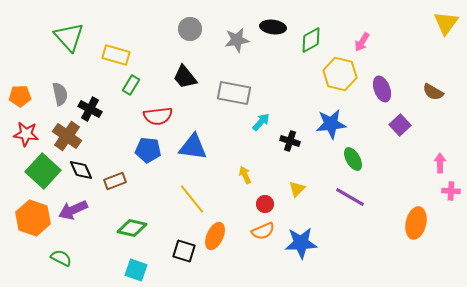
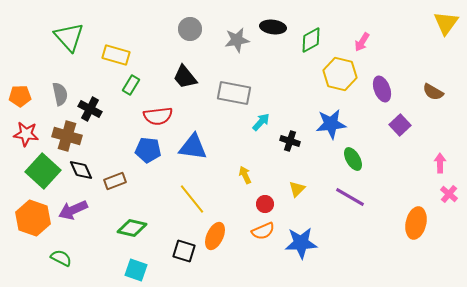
brown cross at (67, 136): rotated 20 degrees counterclockwise
pink cross at (451, 191): moved 2 px left, 3 px down; rotated 36 degrees clockwise
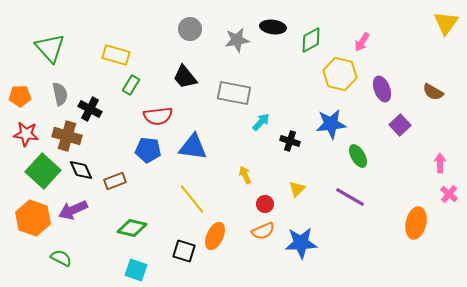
green triangle at (69, 37): moved 19 px left, 11 px down
green ellipse at (353, 159): moved 5 px right, 3 px up
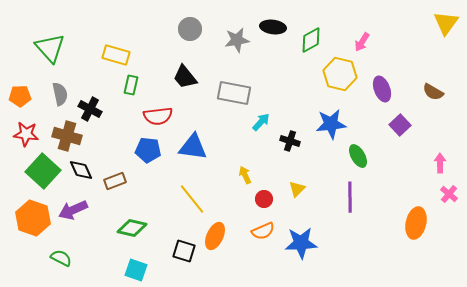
green rectangle at (131, 85): rotated 18 degrees counterclockwise
purple line at (350, 197): rotated 60 degrees clockwise
red circle at (265, 204): moved 1 px left, 5 px up
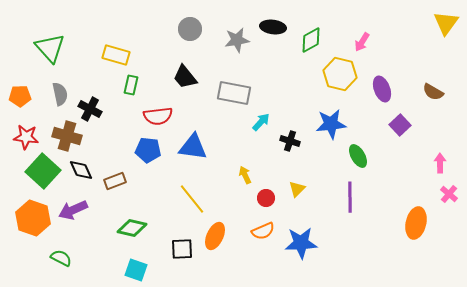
red star at (26, 134): moved 3 px down
red circle at (264, 199): moved 2 px right, 1 px up
black square at (184, 251): moved 2 px left, 2 px up; rotated 20 degrees counterclockwise
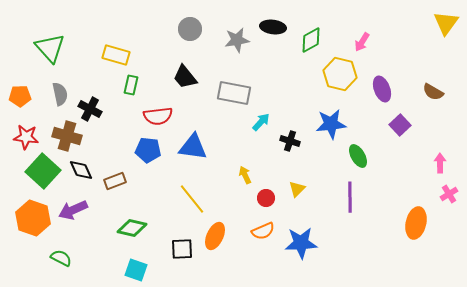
pink cross at (449, 194): rotated 18 degrees clockwise
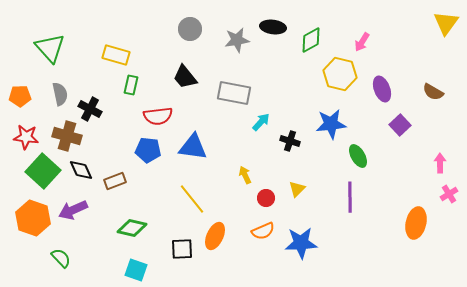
green semicircle at (61, 258): rotated 20 degrees clockwise
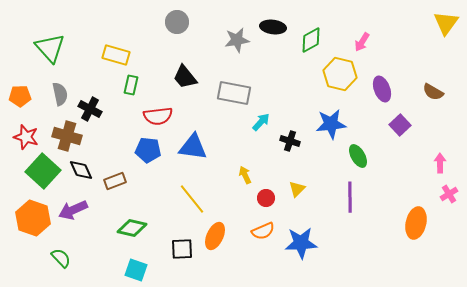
gray circle at (190, 29): moved 13 px left, 7 px up
red star at (26, 137): rotated 10 degrees clockwise
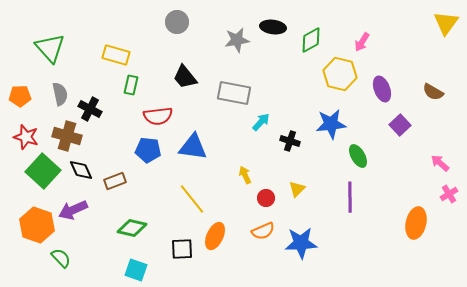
pink arrow at (440, 163): rotated 48 degrees counterclockwise
orange hexagon at (33, 218): moved 4 px right, 7 px down
